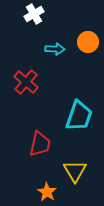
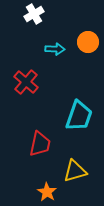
yellow triangle: rotated 45 degrees clockwise
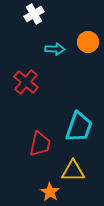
cyan trapezoid: moved 11 px down
yellow triangle: moved 2 px left; rotated 15 degrees clockwise
orange star: moved 3 px right
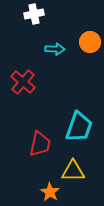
white cross: rotated 18 degrees clockwise
orange circle: moved 2 px right
red cross: moved 3 px left
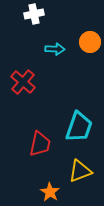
yellow triangle: moved 7 px right; rotated 20 degrees counterclockwise
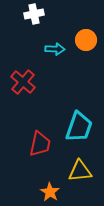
orange circle: moved 4 px left, 2 px up
yellow triangle: rotated 15 degrees clockwise
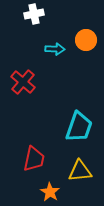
red trapezoid: moved 6 px left, 15 px down
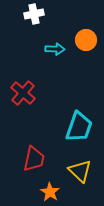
red cross: moved 11 px down
yellow triangle: rotated 50 degrees clockwise
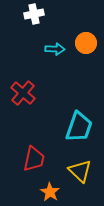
orange circle: moved 3 px down
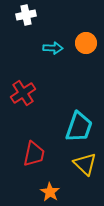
white cross: moved 8 px left, 1 px down
cyan arrow: moved 2 px left, 1 px up
red cross: rotated 15 degrees clockwise
red trapezoid: moved 5 px up
yellow triangle: moved 5 px right, 7 px up
